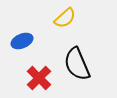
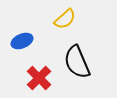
yellow semicircle: moved 1 px down
black semicircle: moved 2 px up
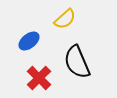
blue ellipse: moved 7 px right; rotated 15 degrees counterclockwise
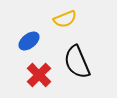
yellow semicircle: rotated 20 degrees clockwise
red cross: moved 3 px up
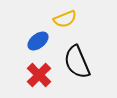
blue ellipse: moved 9 px right
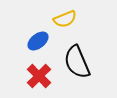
red cross: moved 1 px down
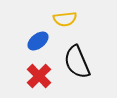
yellow semicircle: rotated 15 degrees clockwise
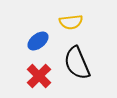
yellow semicircle: moved 6 px right, 3 px down
black semicircle: moved 1 px down
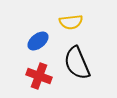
red cross: rotated 25 degrees counterclockwise
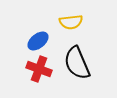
red cross: moved 7 px up
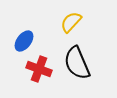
yellow semicircle: rotated 140 degrees clockwise
blue ellipse: moved 14 px left; rotated 15 degrees counterclockwise
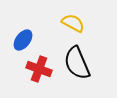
yellow semicircle: moved 2 px right, 1 px down; rotated 75 degrees clockwise
blue ellipse: moved 1 px left, 1 px up
